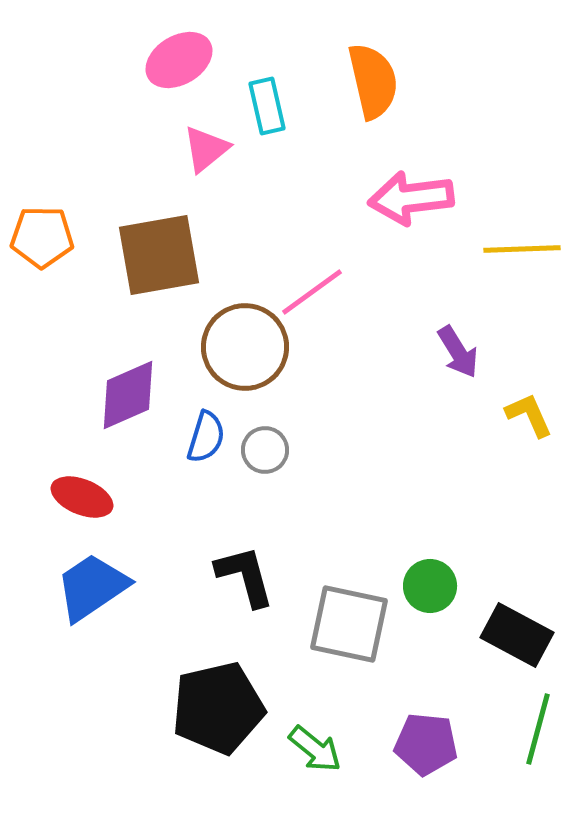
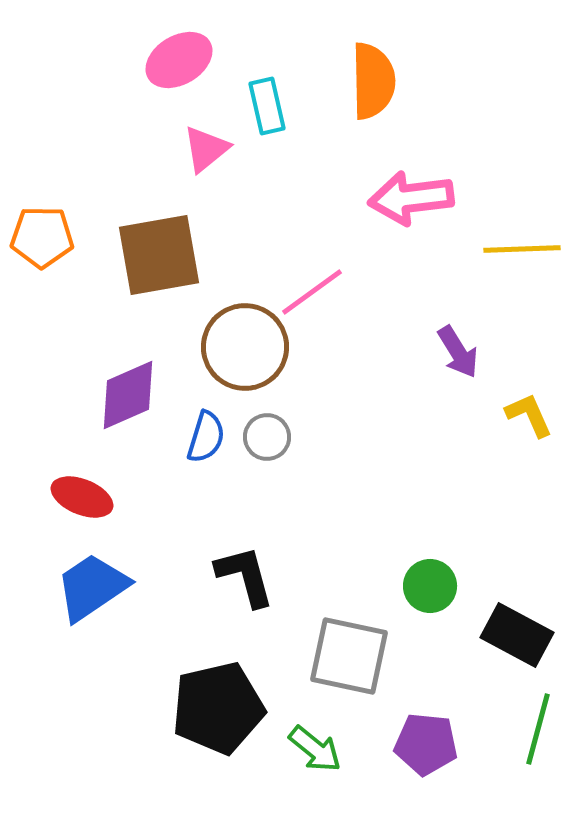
orange semicircle: rotated 12 degrees clockwise
gray circle: moved 2 px right, 13 px up
gray square: moved 32 px down
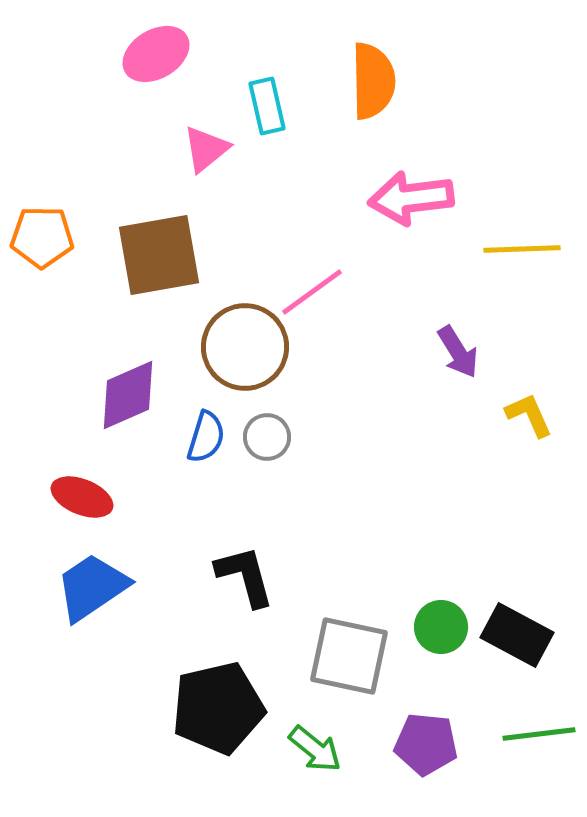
pink ellipse: moved 23 px left, 6 px up
green circle: moved 11 px right, 41 px down
green line: moved 1 px right, 5 px down; rotated 68 degrees clockwise
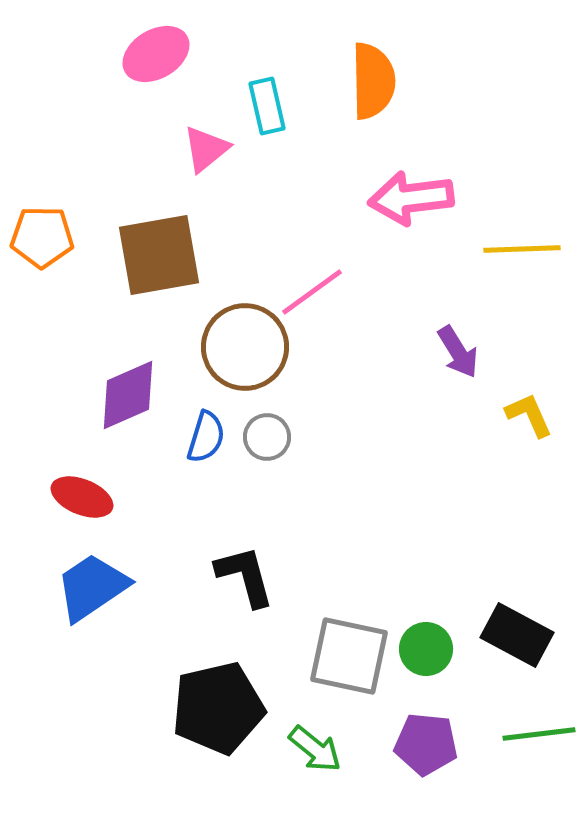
green circle: moved 15 px left, 22 px down
